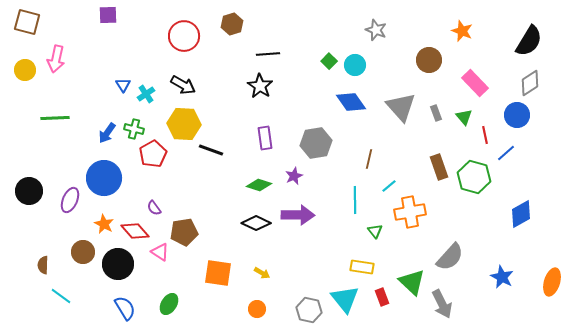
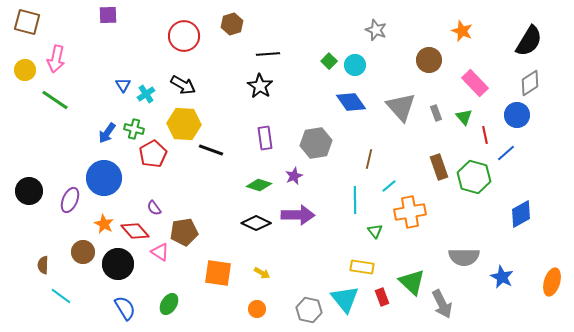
green line at (55, 118): moved 18 px up; rotated 36 degrees clockwise
gray semicircle at (450, 257): moved 14 px right; rotated 48 degrees clockwise
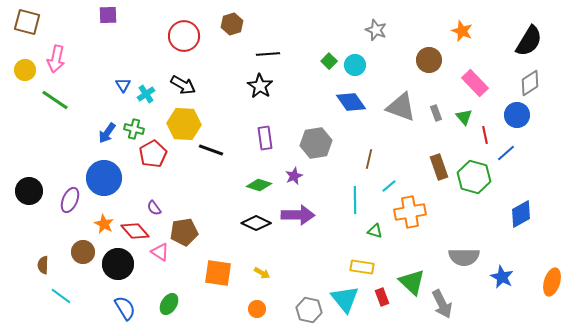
gray triangle at (401, 107): rotated 28 degrees counterclockwise
green triangle at (375, 231): rotated 35 degrees counterclockwise
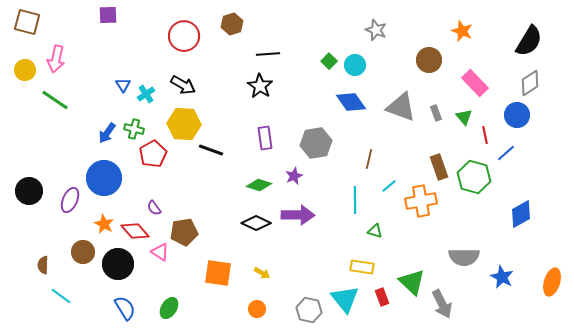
orange cross at (410, 212): moved 11 px right, 11 px up
green ellipse at (169, 304): moved 4 px down
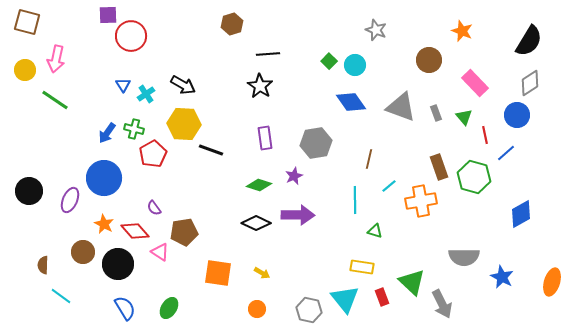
red circle at (184, 36): moved 53 px left
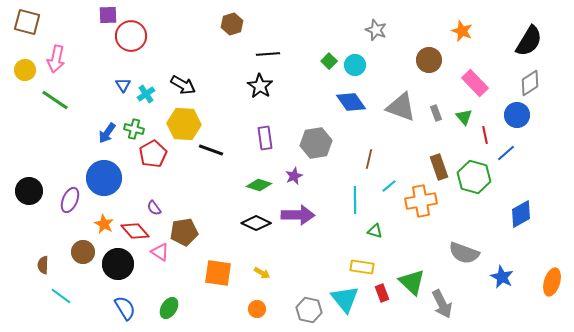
gray semicircle at (464, 257): moved 4 px up; rotated 20 degrees clockwise
red rectangle at (382, 297): moved 4 px up
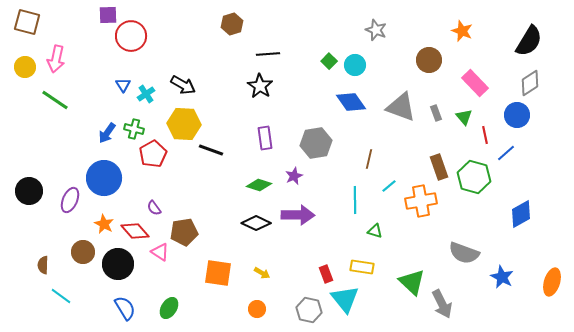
yellow circle at (25, 70): moved 3 px up
red rectangle at (382, 293): moved 56 px left, 19 px up
